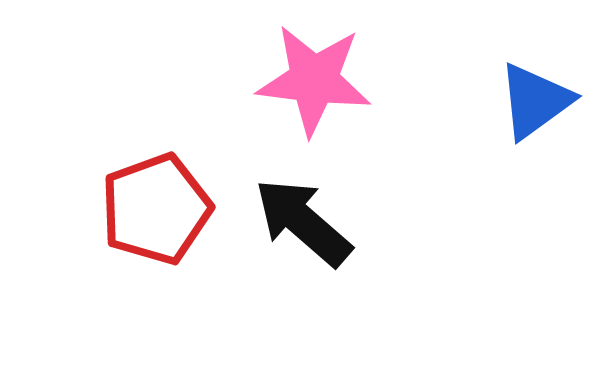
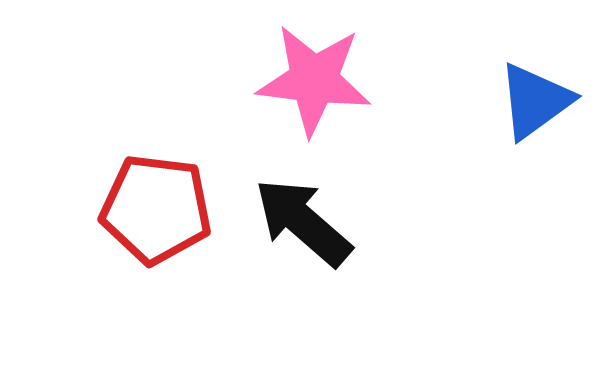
red pentagon: rotated 27 degrees clockwise
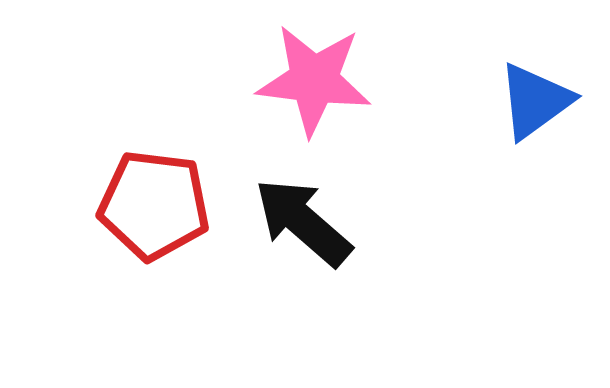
red pentagon: moved 2 px left, 4 px up
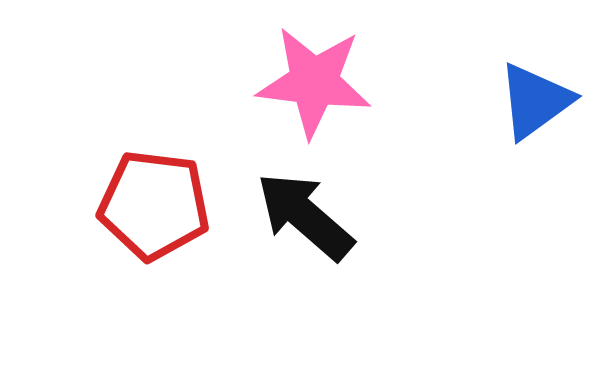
pink star: moved 2 px down
black arrow: moved 2 px right, 6 px up
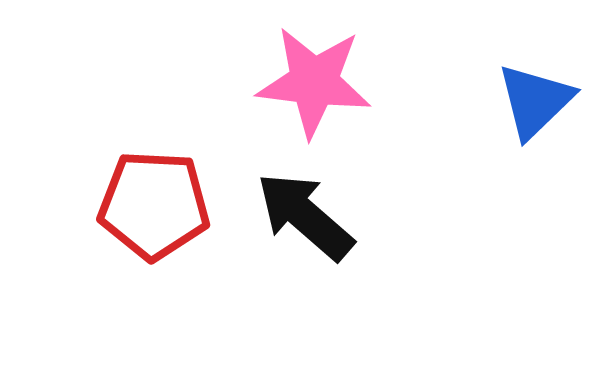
blue triangle: rotated 8 degrees counterclockwise
red pentagon: rotated 4 degrees counterclockwise
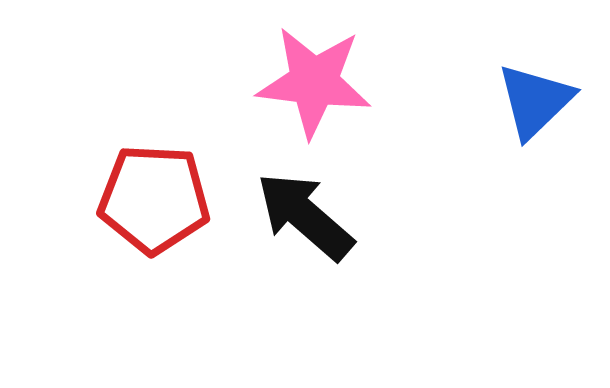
red pentagon: moved 6 px up
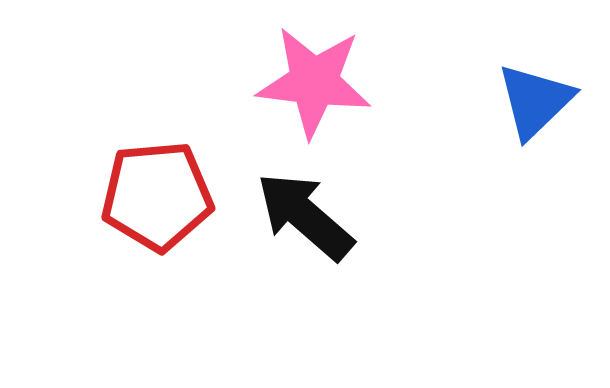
red pentagon: moved 3 px right, 3 px up; rotated 8 degrees counterclockwise
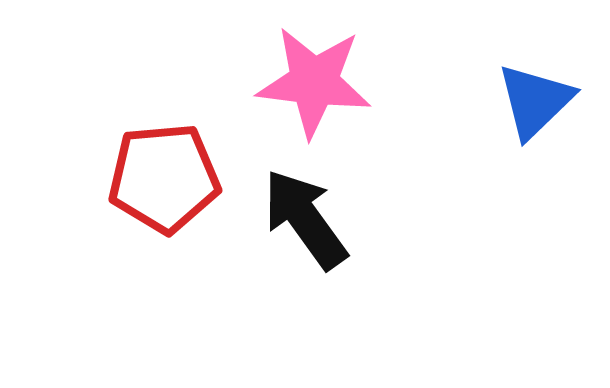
red pentagon: moved 7 px right, 18 px up
black arrow: moved 3 px down; rotated 13 degrees clockwise
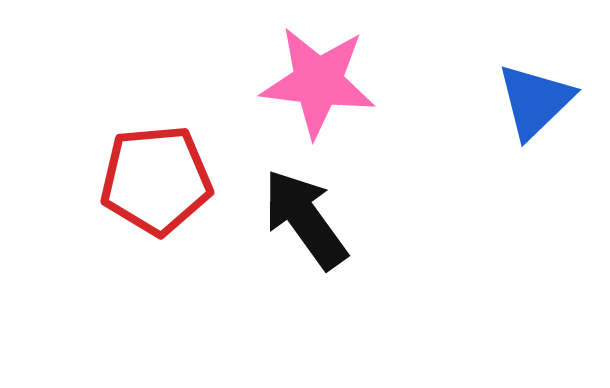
pink star: moved 4 px right
red pentagon: moved 8 px left, 2 px down
